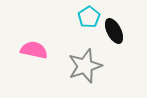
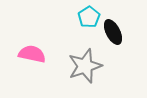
black ellipse: moved 1 px left, 1 px down
pink semicircle: moved 2 px left, 4 px down
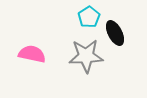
black ellipse: moved 2 px right, 1 px down
gray star: moved 1 px right, 10 px up; rotated 16 degrees clockwise
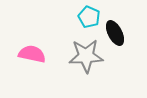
cyan pentagon: rotated 15 degrees counterclockwise
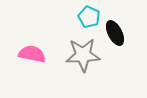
gray star: moved 3 px left, 1 px up
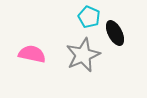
gray star: rotated 20 degrees counterclockwise
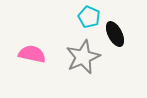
black ellipse: moved 1 px down
gray star: moved 2 px down
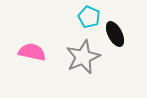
pink semicircle: moved 2 px up
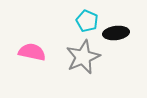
cyan pentagon: moved 2 px left, 4 px down
black ellipse: moved 1 px right, 1 px up; rotated 70 degrees counterclockwise
